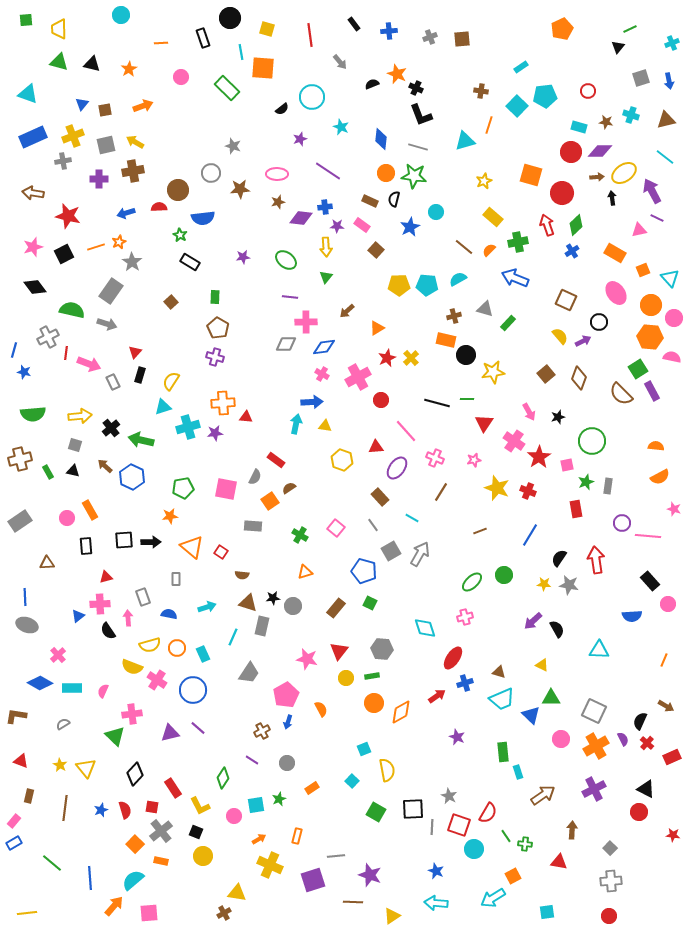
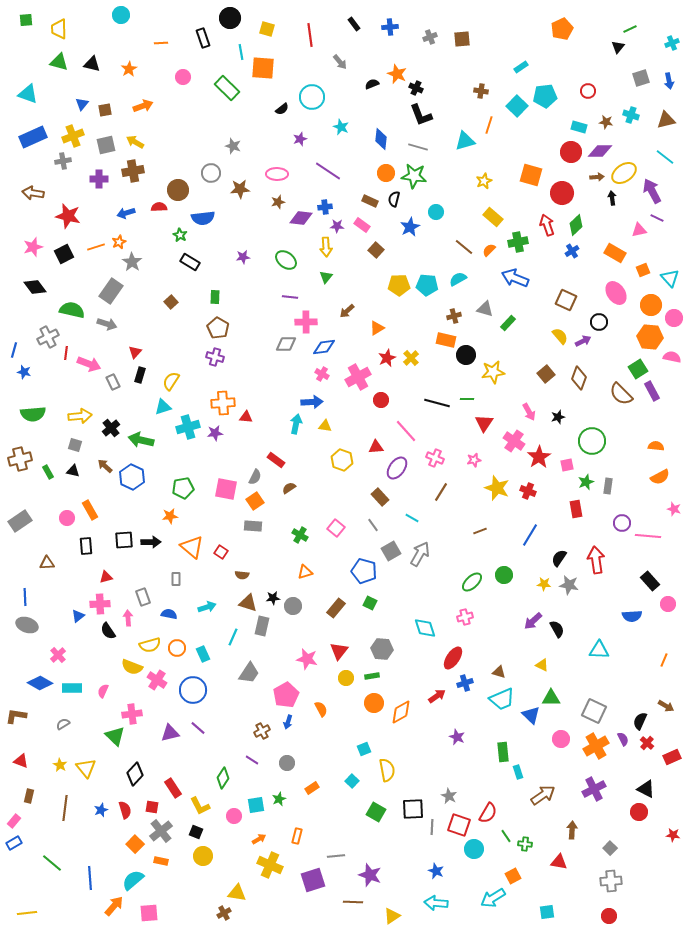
blue cross at (389, 31): moved 1 px right, 4 px up
pink circle at (181, 77): moved 2 px right
orange square at (270, 501): moved 15 px left
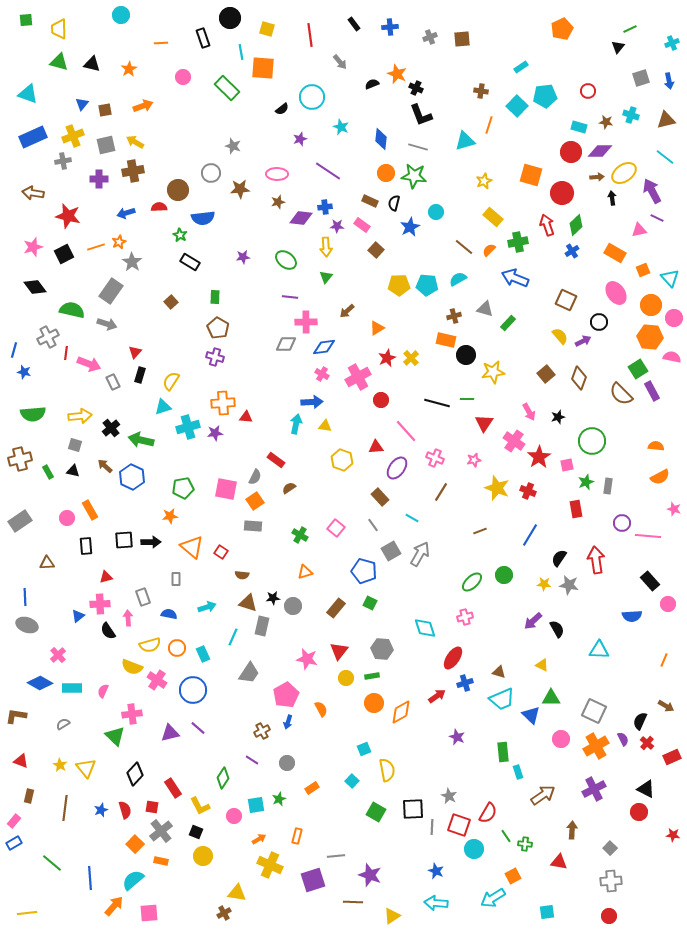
black semicircle at (394, 199): moved 4 px down
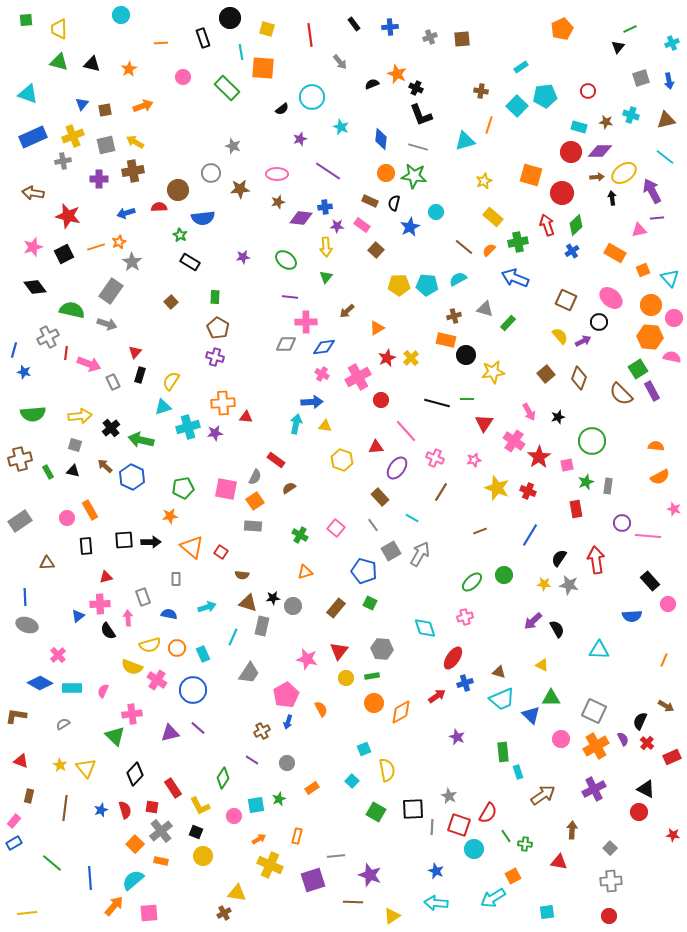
purple line at (657, 218): rotated 32 degrees counterclockwise
pink ellipse at (616, 293): moved 5 px left, 5 px down; rotated 15 degrees counterclockwise
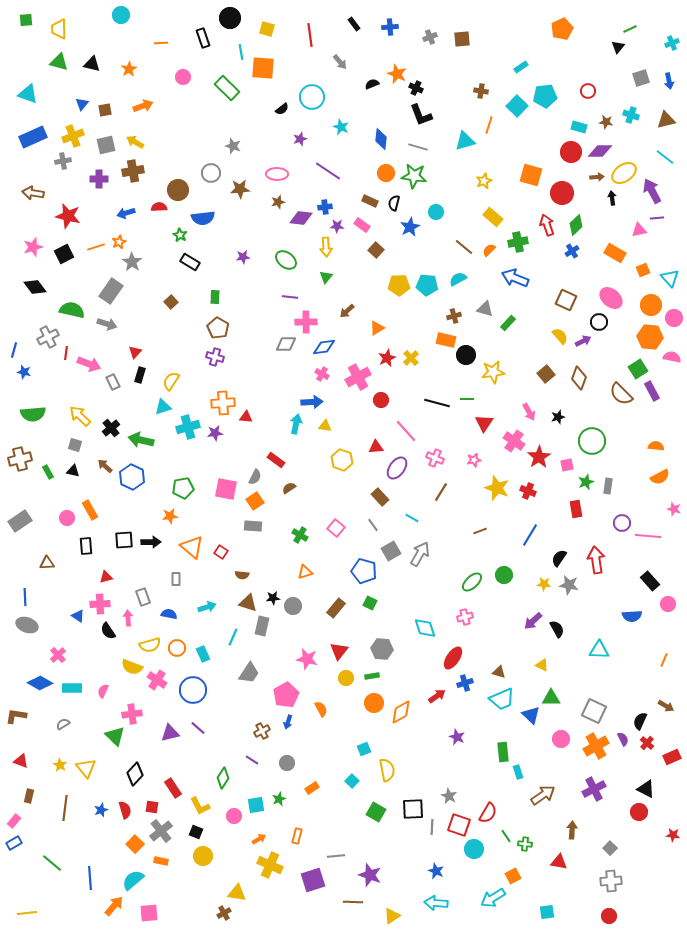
yellow arrow at (80, 416): rotated 130 degrees counterclockwise
blue triangle at (78, 616): rotated 48 degrees counterclockwise
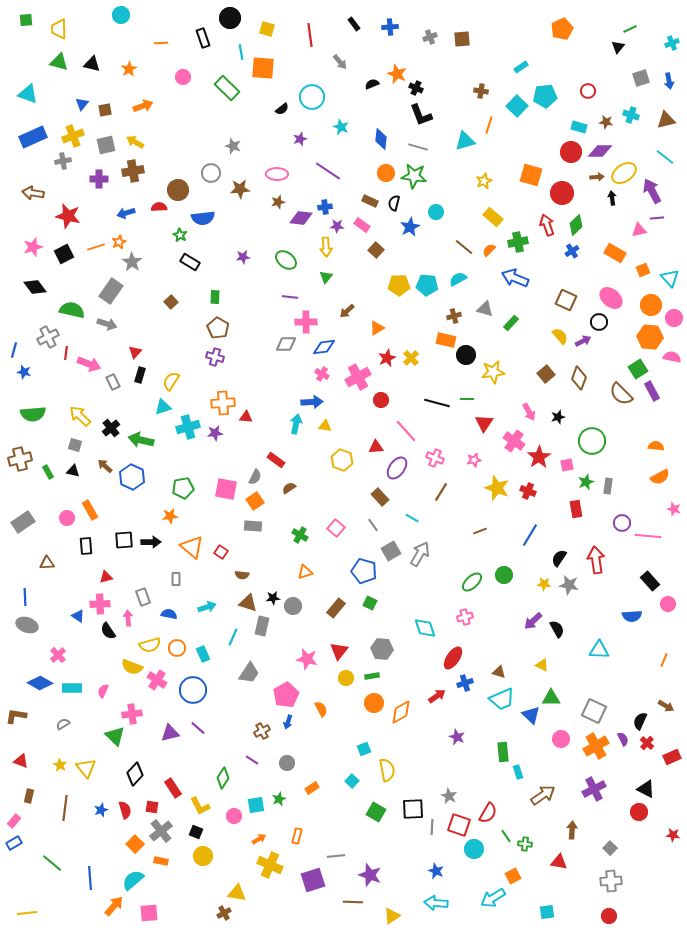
green rectangle at (508, 323): moved 3 px right
gray rectangle at (20, 521): moved 3 px right, 1 px down
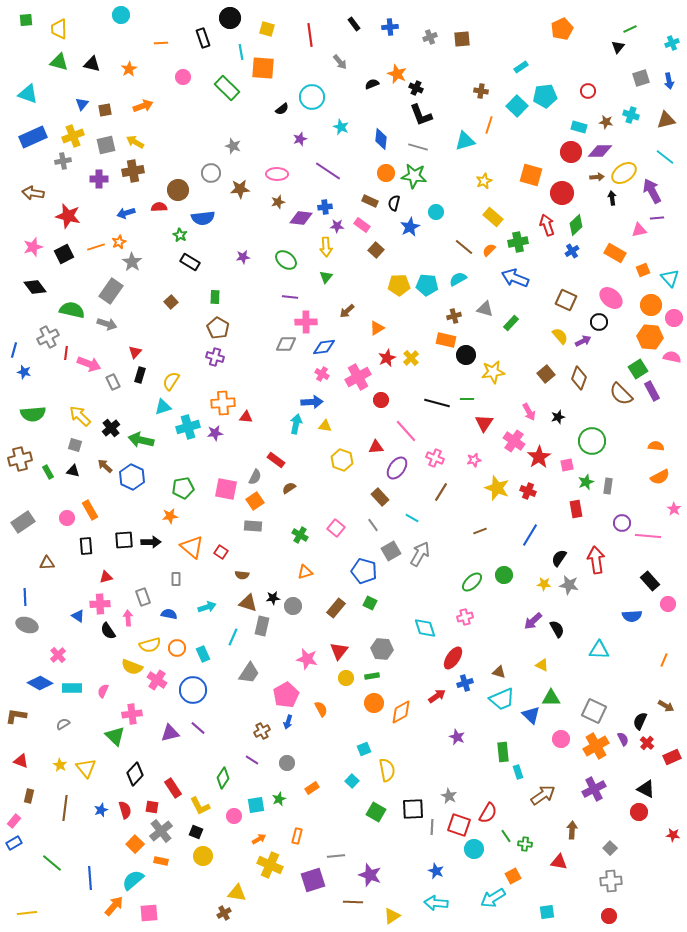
pink star at (674, 509): rotated 16 degrees clockwise
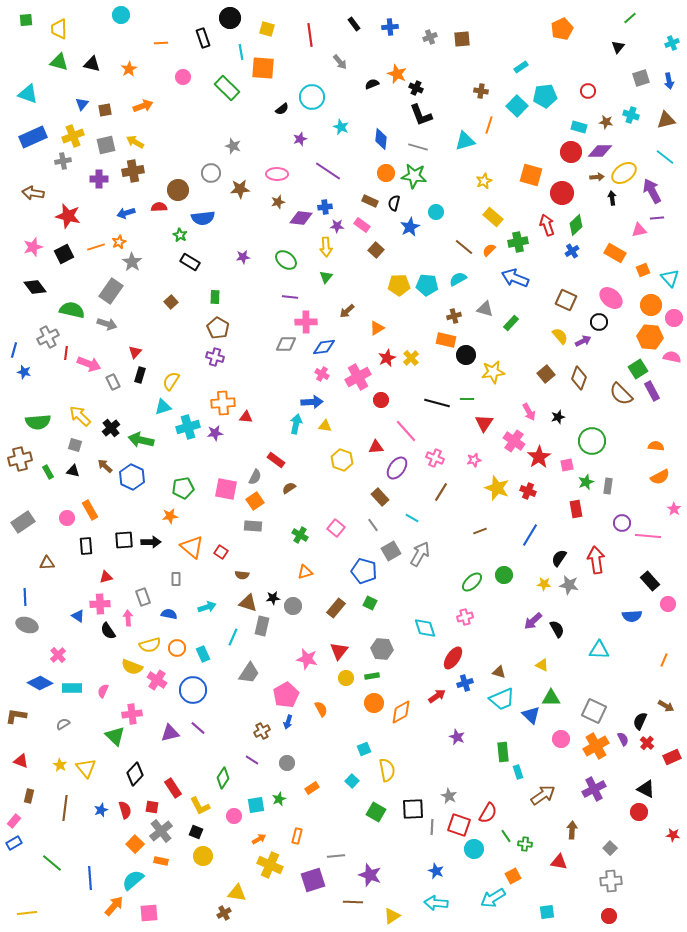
green line at (630, 29): moved 11 px up; rotated 16 degrees counterclockwise
green semicircle at (33, 414): moved 5 px right, 8 px down
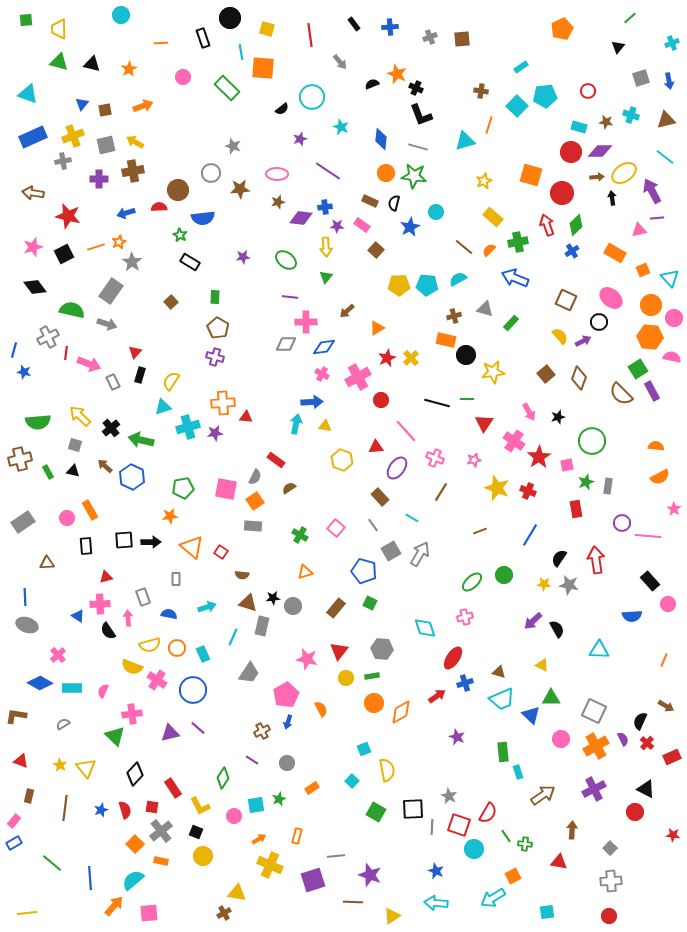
red circle at (639, 812): moved 4 px left
